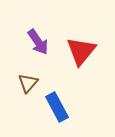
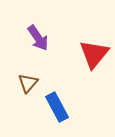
purple arrow: moved 4 px up
red triangle: moved 13 px right, 3 px down
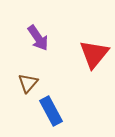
blue rectangle: moved 6 px left, 4 px down
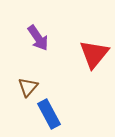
brown triangle: moved 4 px down
blue rectangle: moved 2 px left, 3 px down
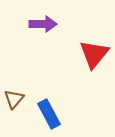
purple arrow: moved 5 px right, 14 px up; rotated 56 degrees counterclockwise
brown triangle: moved 14 px left, 12 px down
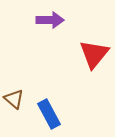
purple arrow: moved 7 px right, 4 px up
brown triangle: rotated 30 degrees counterclockwise
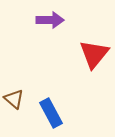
blue rectangle: moved 2 px right, 1 px up
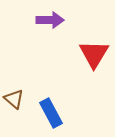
red triangle: rotated 8 degrees counterclockwise
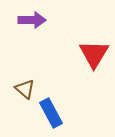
purple arrow: moved 18 px left
brown triangle: moved 11 px right, 10 px up
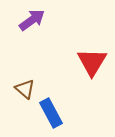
purple arrow: rotated 36 degrees counterclockwise
red triangle: moved 2 px left, 8 px down
